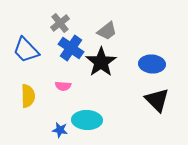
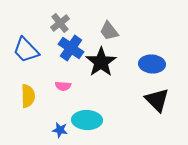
gray trapezoid: moved 2 px right; rotated 90 degrees clockwise
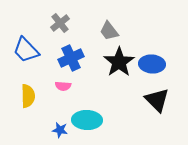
blue cross: moved 10 px down; rotated 30 degrees clockwise
black star: moved 18 px right
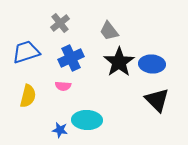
blue trapezoid: moved 2 px down; rotated 116 degrees clockwise
yellow semicircle: rotated 15 degrees clockwise
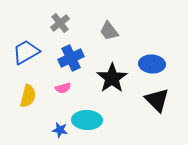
blue trapezoid: rotated 12 degrees counterclockwise
black star: moved 7 px left, 16 px down
pink semicircle: moved 2 px down; rotated 21 degrees counterclockwise
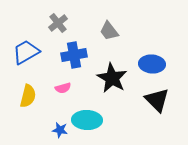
gray cross: moved 2 px left
blue cross: moved 3 px right, 3 px up; rotated 15 degrees clockwise
black star: rotated 8 degrees counterclockwise
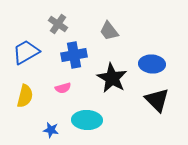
gray cross: moved 1 px down; rotated 18 degrees counterclockwise
yellow semicircle: moved 3 px left
blue star: moved 9 px left
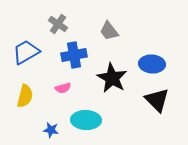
cyan ellipse: moved 1 px left
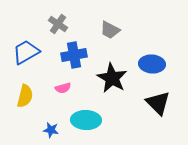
gray trapezoid: moved 1 px right, 1 px up; rotated 25 degrees counterclockwise
black triangle: moved 1 px right, 3 px down
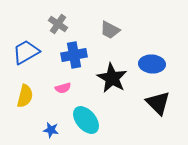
cyan ellipse: rotated 48 degrees clockwise
